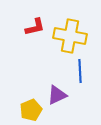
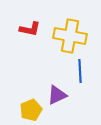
red L-shape: moved 5 px left, 2 px down; rotated 25 degrees clockwise
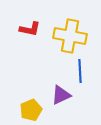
purple triangle: moved 4 px right
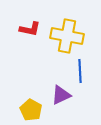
yellow cross: moved 3 px left
yellow pentagon: rotated 20 degrees counterclockwise
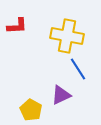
red L-shape: moved 13 px left, 3 px up; rotated 15 degrees counterclockwise
blue line: moved 2 px left, 2 px up; rotated 30 degrees counterclockwise
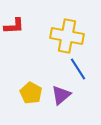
red L-shape: moved 3 px left
purple triangle: rotated 15 degrees counterclockwise
yellow pentagon: moved 17 px up
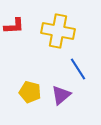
yellow cross: moved 9 px left, 5 px up
yellow pentagon: moved 1 px left, 1 px up; rotated 15 degrees counterclockwise
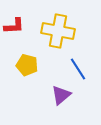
yellow pentagon: moved 3 px left, 27 px up
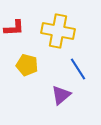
red L-shape: moved 2 px down
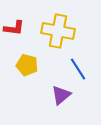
red L-shape: rotated 10 degrees clockwise
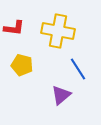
yellow pentagon: moved 5 px left
